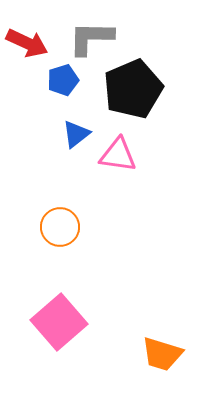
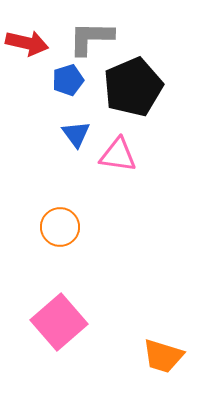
red arrow: rotated 12 degrees counterclockwise
blue pentagon: moved 5 px right
black pentagon: moved 2 px up
blue triangle: rotated 28 degrees counterclockwise
orange trapezoid: moved 1 px right, 2 px down
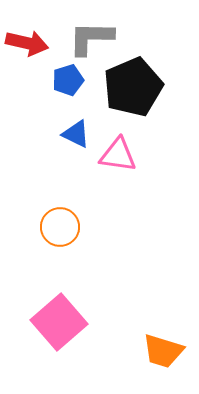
blue triangle: rotated 28 degrees counterclockwise
orange trapezoid: moved 5 px up
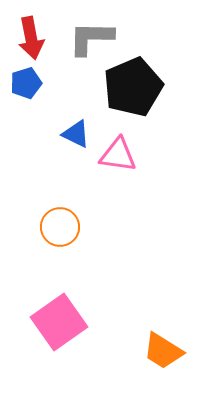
red arrow: moved 4 px right, 5 px up; rotated 66 degrees clockwise
blue pentagon: moved 42 px left, 3 px down
pink square: rotated 6 degrees clockwise
orange trapezoid: rotated 15 degrees clockwise
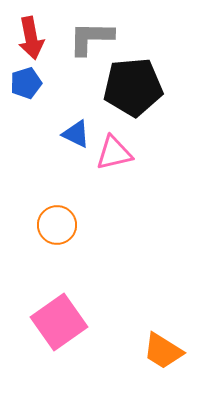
black pentagon: rotated 18 degrees clockwise
pink triangle: moved 4 px left, 2 px up; rotated 21 degrees counterclockwise
orange circle: moved 3 px left, 2 px up
